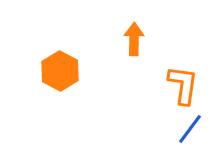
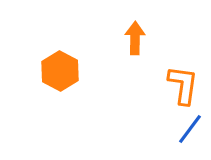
orange arrow: moved 1 px right, 1 px up
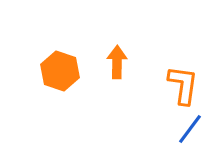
orange arrow: moved 18 px left, 24 px down
orange hexagon: rotated 9 degrees counterclockwise
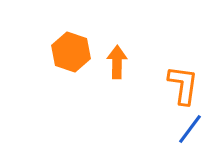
orange hexagon: moved 11 px right, 19 px up
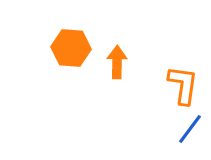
orange hexagon: moved 4 px up; rotated 15 degrees counterclockwise
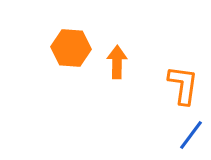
blue line: moved 1 px right, 6 px down
